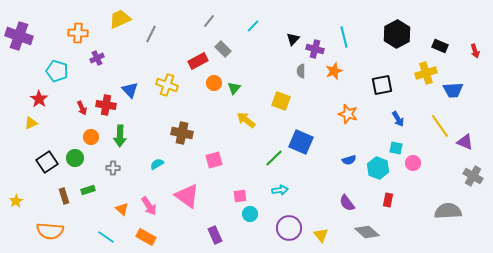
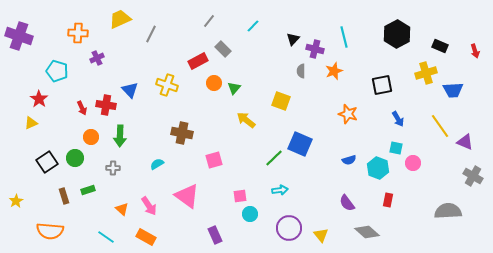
blue square at (301, 142): moved 1 px left, 2 px down
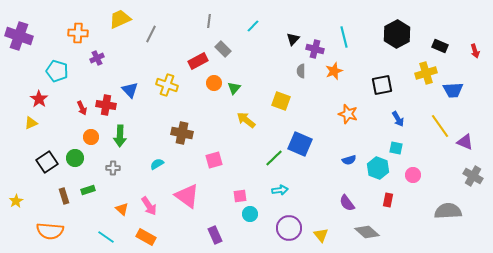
gray line at (209, 21): rotated 32 degrees counterclockwise
pink circle at (413, 163): moved 12 px down
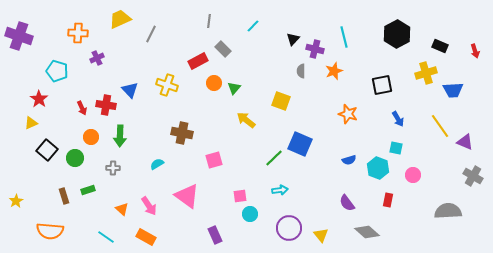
black square at (47, 162): moved 12 px up; rotated 15 degrees counterclockwise
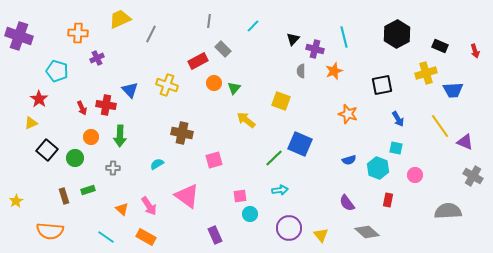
pink circle at (413, 175): moved 2 px right
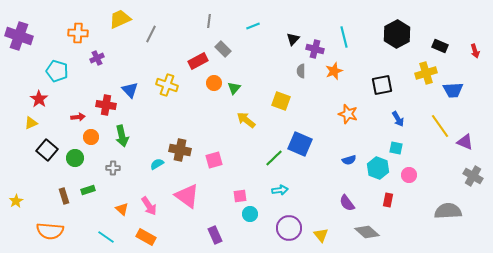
cyan line at (253, 26): rotated 24 degrees clockwise
red arrow at (82, 108): moved 4 px left, 9 px down; rotated 72 degrees counterclockwise
brown cross at (182, 133): moved 2 px left, 17 px down
green arrow at (120, 136): moved 2 px right; rotated 15 degrees counterclockwise
pink circle at (415, 175): moved 6 px left
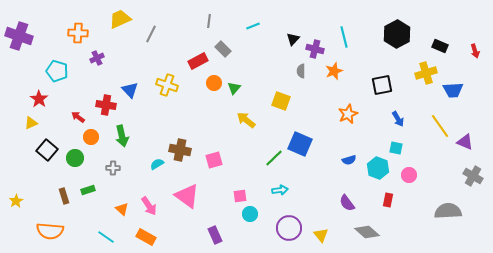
orange star at (348, 114): rotated 30 degrees clockwise
red arrow at (78, 117): rotated 136 degrees counterclockwise
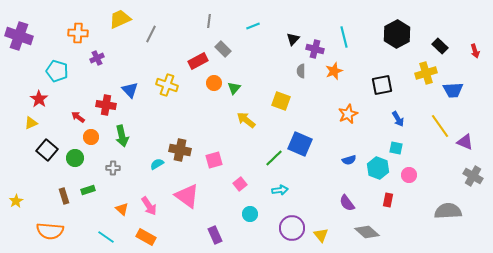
black rectangle at (440, 46): rotated 21 degrees clockwise
pink square at (240, 196): moved 12 px up; rotated 32 degrees counterclockwise
purple circle at (289, 228): moved 3 px right
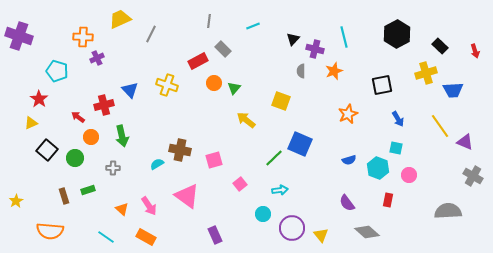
orange cross at (78, 33): moved 5 px right, 4 px down
red cross at (106, 105): moved 2 px left; rotated 24 degrees counterclockwise
cyan circle at (250, 214): moved 13 px right
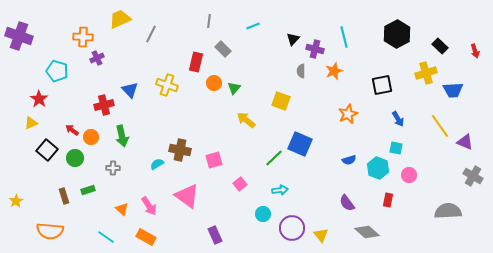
red rectangle at (198, 61): moved 2 px left, 1 px down; rotated 48 degrees counterclockwise
red arrow at (78, 117): moved 6 px left, 13 px down
